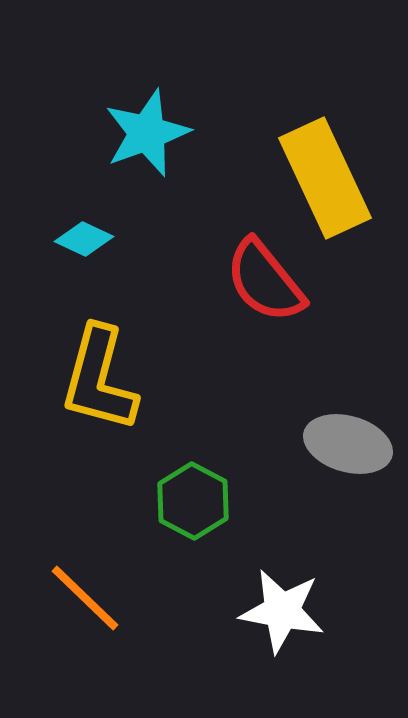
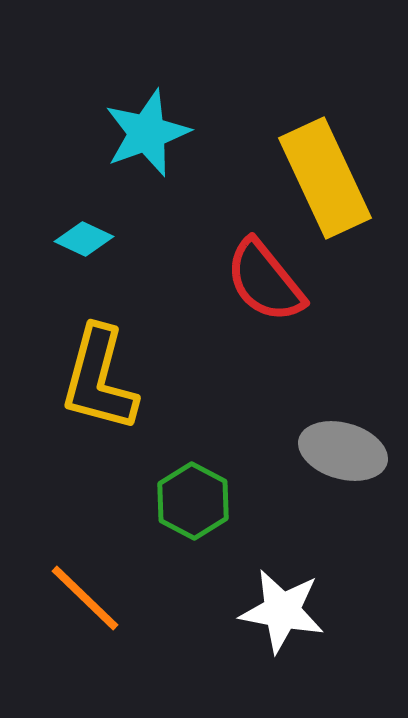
gray ellipse: moved 5 px left, 7 px down
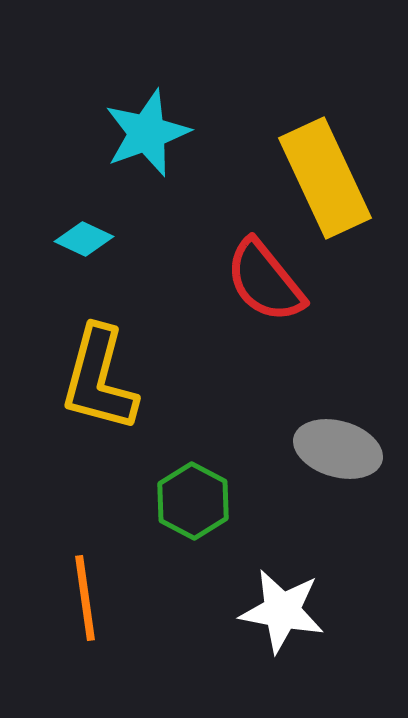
gray ellipse: moved 5 px left, 2 px up
orange line: rotated 38 degrees clockwise
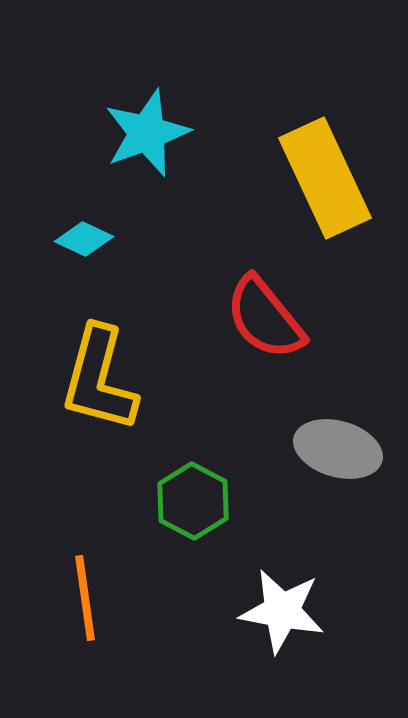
red semicircle: moved 37 px down
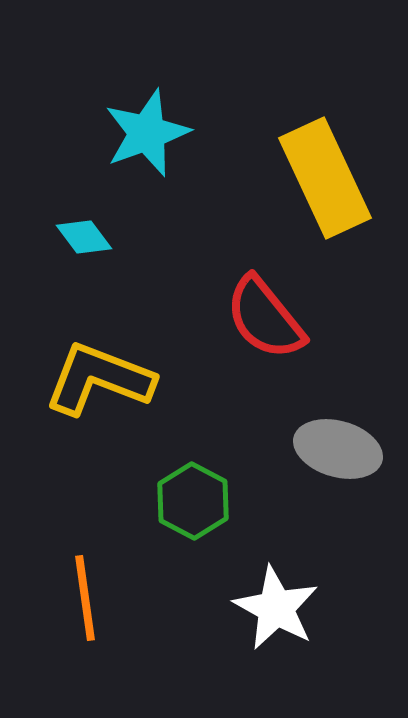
cyan diamond: moved 2 px up; rotated 28 degrees clockwise
yellow L-shape: rotated 96 degrees clockwise
white star: moved 6 px left, 3 px up; rotated 18 degrees clockwise
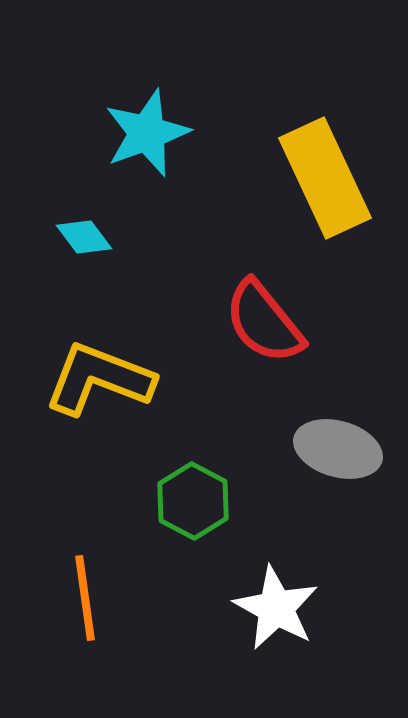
red semicircle: moved 1 px left, 4 px down
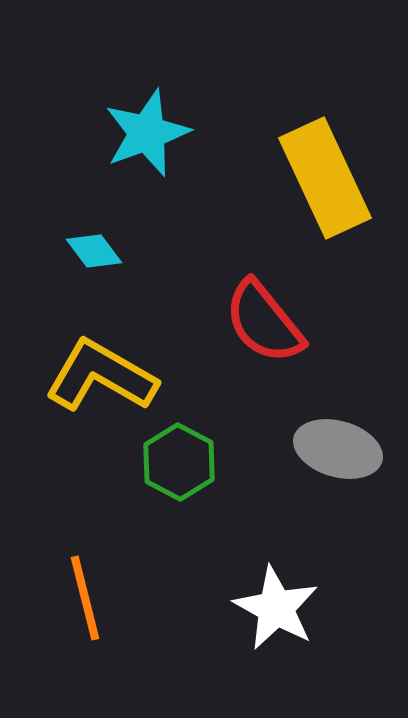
cyan diamond: moved 10 px right, 14 px down
yellow L-shape: moved 2 px right, 3 px up; rotated 9 degrees clockwise
green hexagon: moved 14 px left, 39 px up
orange line: rotated 6 degrees counterclockwise
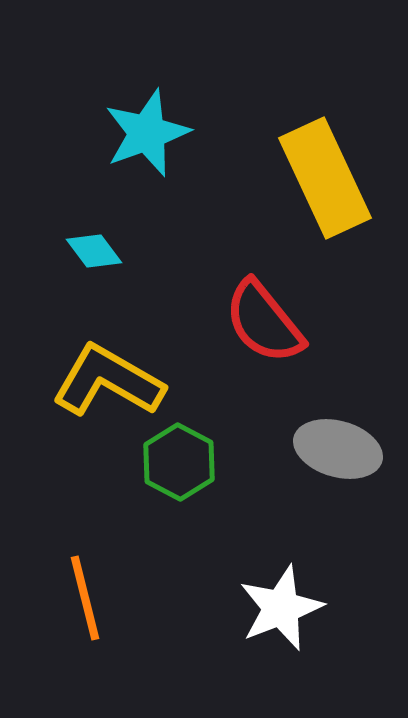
yellow L-shape: moved 7 px right, 5 px down
white star: moved 5 px right; rotated 22 degrees clockwise
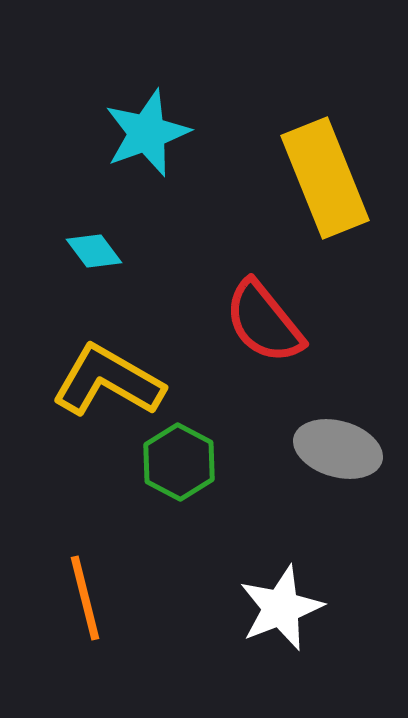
yellow rectangle: rotated 3 degrees clockwise
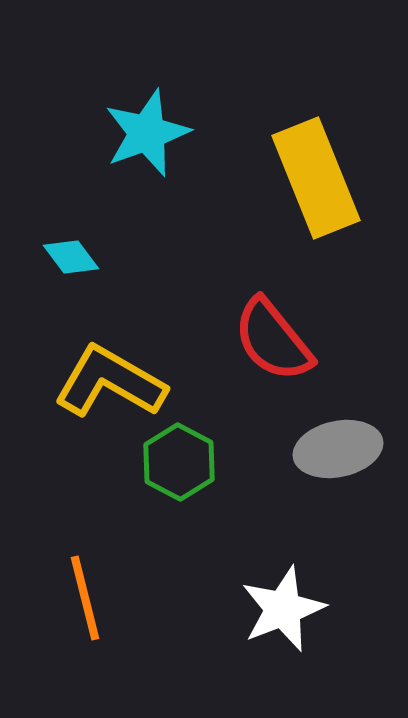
yellow rectangle: moved 9 px left
cyan diamond: moved 23 px left, 6 px down
red semicircle: moved 9 px right, 18 px down
yellow L-shape: moved 2 px right, 1 px down
gray ellipse: rotated 28 degrees counterclockwise
white star: moved 2 px right, 1 px down
